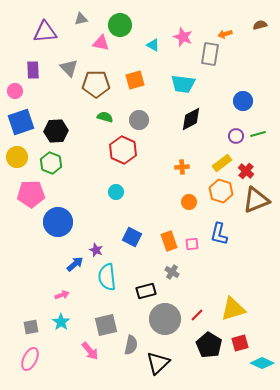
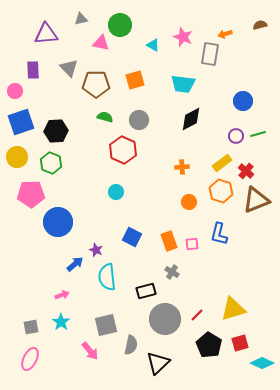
purple triangle at (45, 32): moved 1 px right, 2 px down
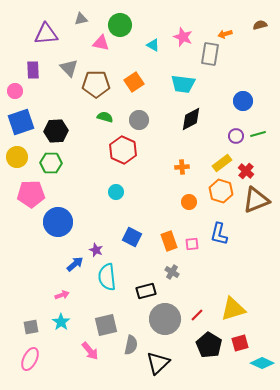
orange square at (135, 80): moved 1 px left, 2 px down; rotated 18 degrees counterclockwise
green hexagon at (51, 163): rotated 20 degrees counterclockwise
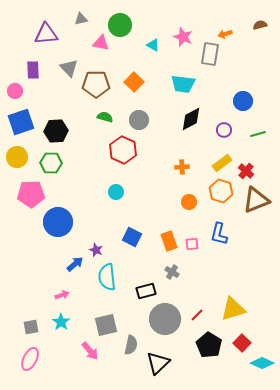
orange square at (134, 82): rotated 12 degrees counterclockwise
purple circle at (236, 136): moved 12 px left, 6 px up
red square at (240, 343): moved 2 px right; rotated 30 degrees counterclockwise
